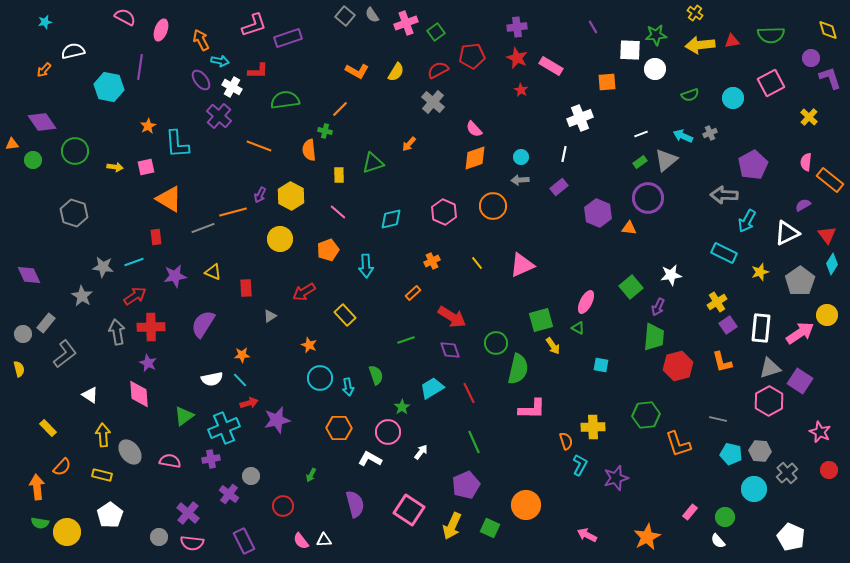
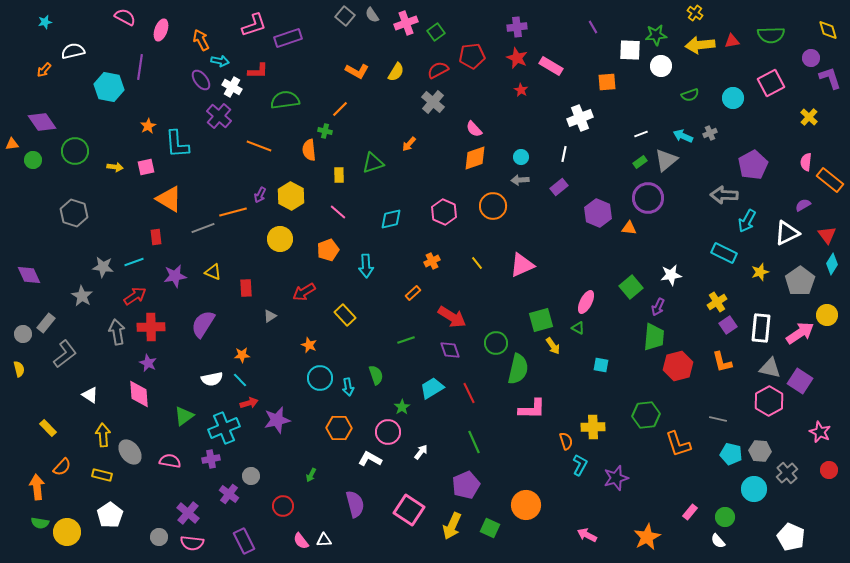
white circle at (655, 69): moved 6 px right, 3 px up
gray triangle at (770, 368): rotated 30 degrees clockwise
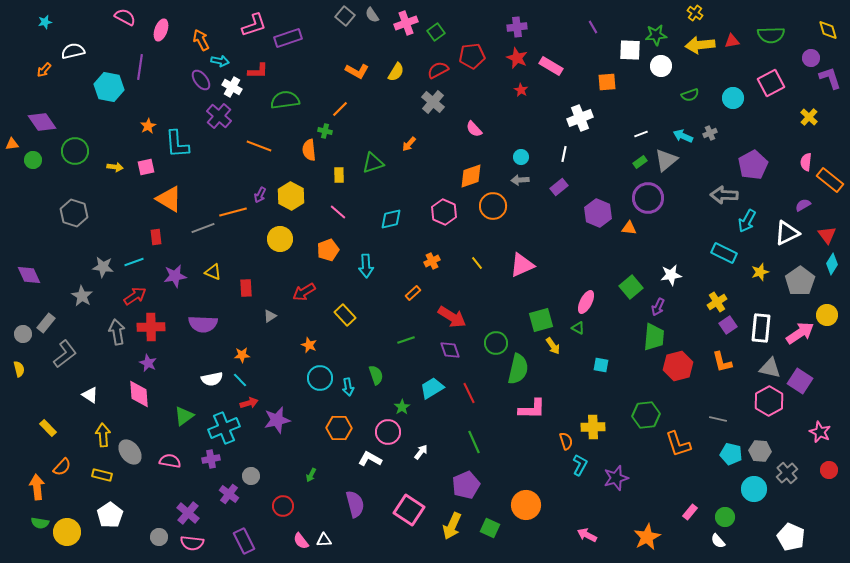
orange diamond at (475, 158): moved 4 px left, 18 px down
purple semicircle at (203, 324): rotated 120 degrees counterclockwise
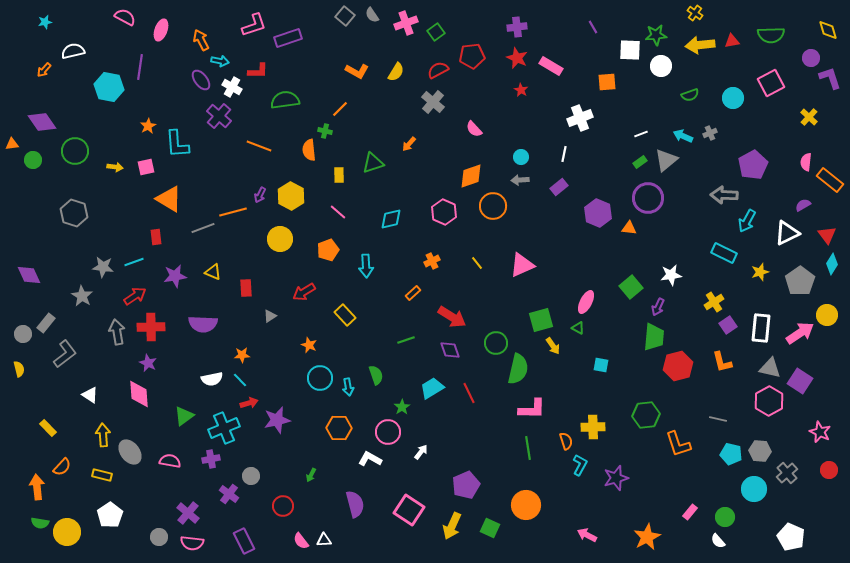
yellow cross at (717, 302): moved 3 px left
green line at (474, 442): moved 54 px right, 6 px down; rotated 15 degrees clockwise
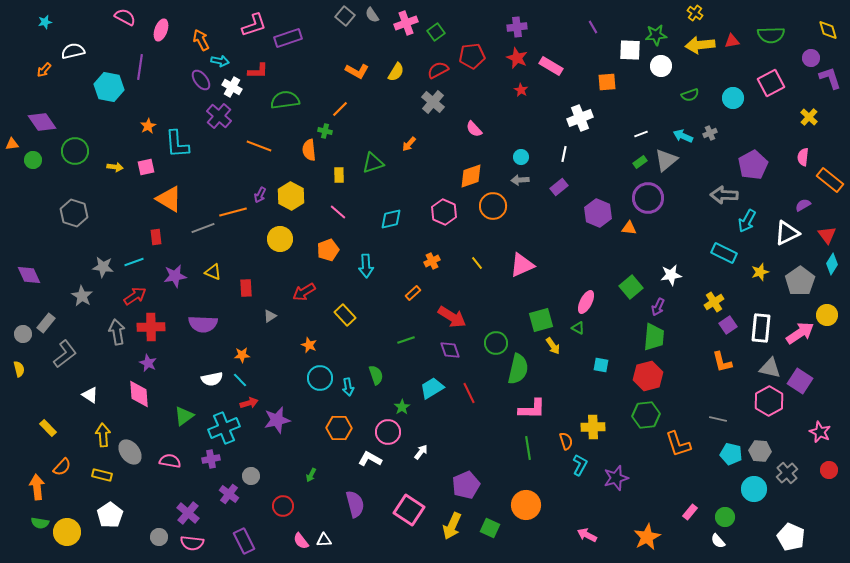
pink semicircle at (806, 162): moved 3 px left, 5 px up
red hexagon at (678, 366): moved 30 px left, 10 px down
